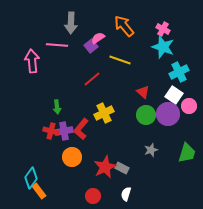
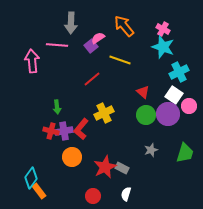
green trapezoid: moved 2 px left
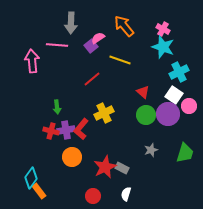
purple cross: moved 2 px right, 1 px up
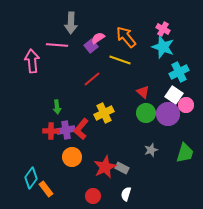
orange arrow: moved 2 px right, 11 px down
pink circle: moved 3 px left, 1 px up
green circle: moved 2 px up
red cross: rotated 14 degrees counterclockwise
orange rectangle: moved 7 px right, 2 px up
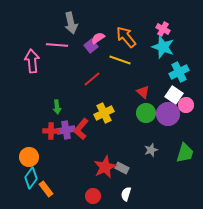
gray arrow: rotated 15 degrees counterclockwise
orange circle: moved 43 px left
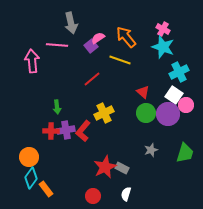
red L-shape: moved 2 px right, 2 px down
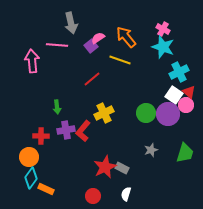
red triangle: moved 46 px right
red cross: moved 10 px left, 5 px down
orange rectangle: rotated 28 degrees counterclockwise
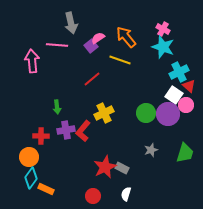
red triangle: moved 6 px up
